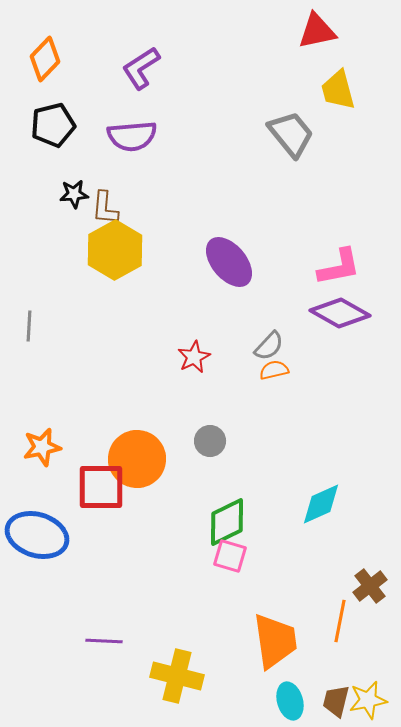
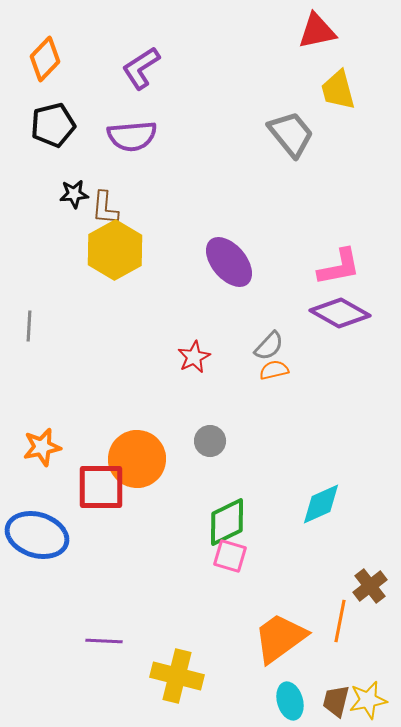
orange trapezoid: moved 5 px right, 3 px up; rotated 118 degrees counterclockwise
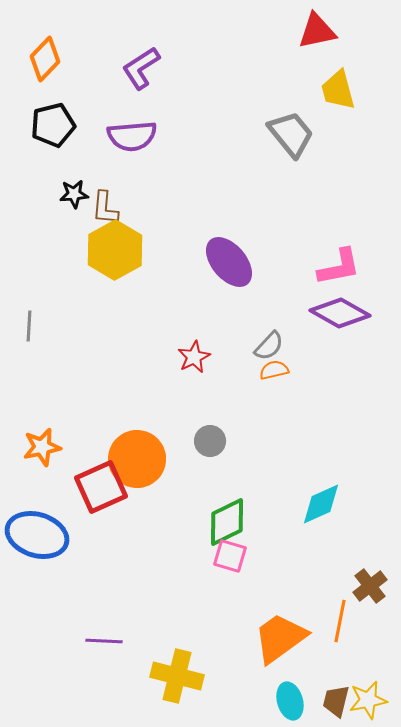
red square: rotated 24 degrees counterclockwise
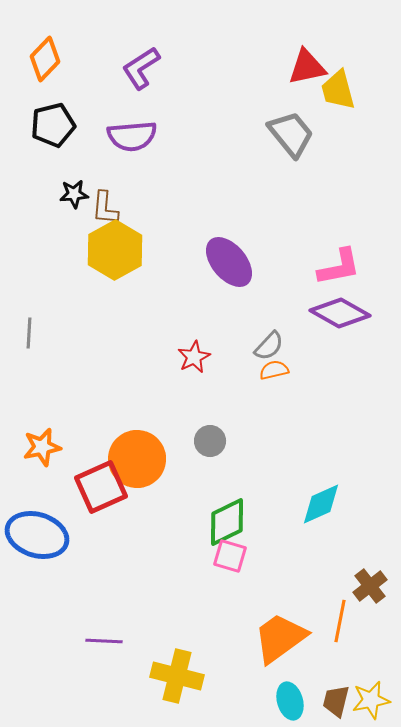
red triangle: moved 10 px left, 36 px down
gray line: moved 7 px down
yellow star: moved 3 px right
